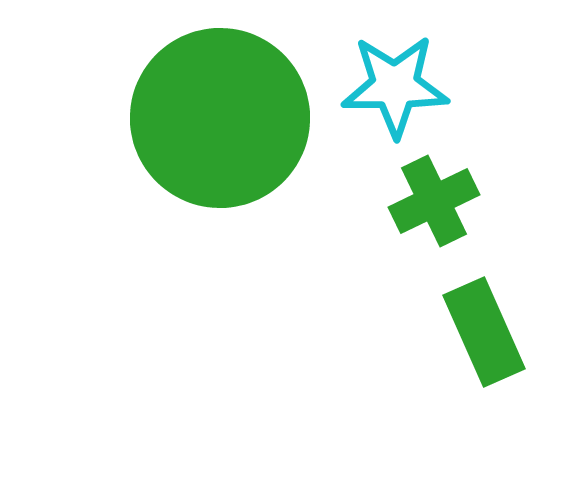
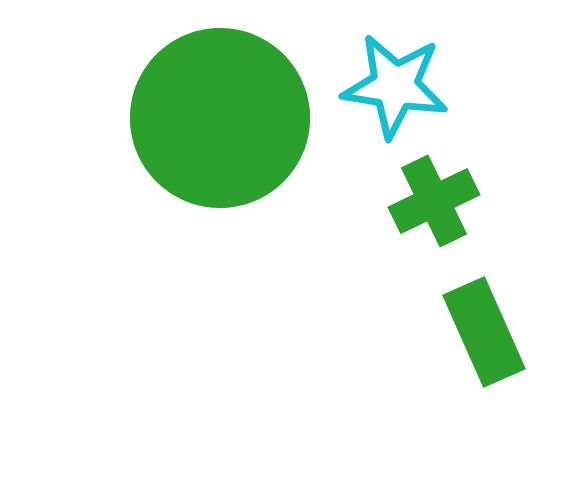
cyan star: rotated 9 degrees clockwise
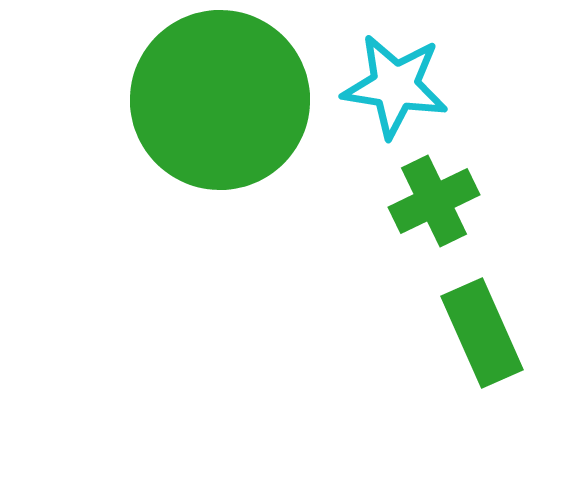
green circle: moved 18 px up
green rectangle: moved 2 px left, 1 px down
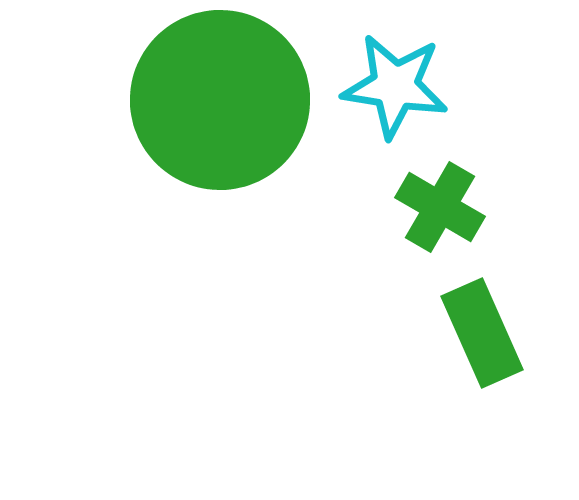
green cross: moved 6 px right, 6 px down; rotated 34 degrees counterclockwise
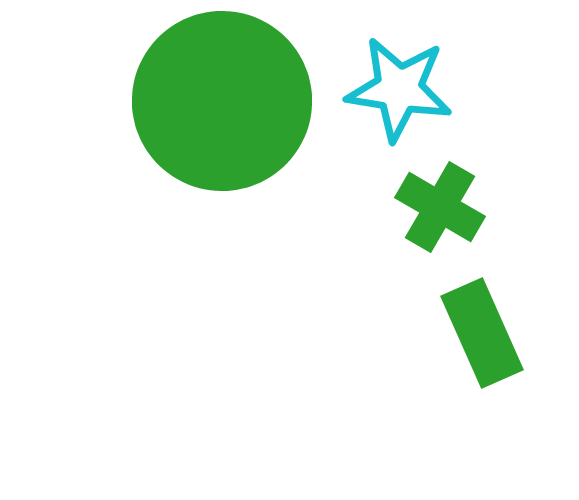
cyan star: moved 4 px right, 3 px down
green circle: moved 2 px right, 1 px down
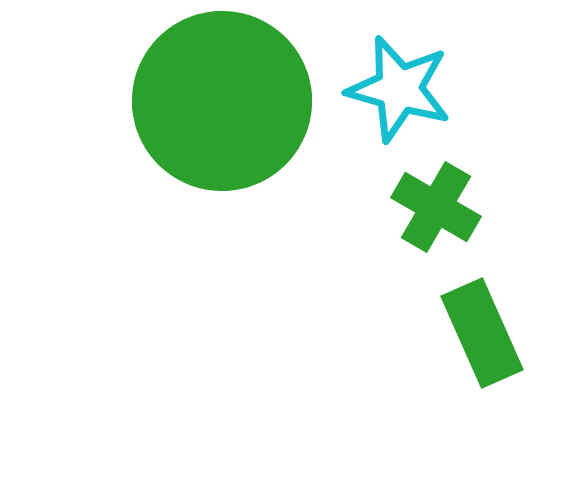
cyan star: rotated 7 degrees clockwise
green cross: moved 4 px left
